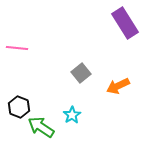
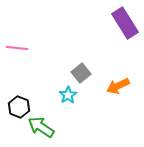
cyan star: moved 4 px left, 20 px up
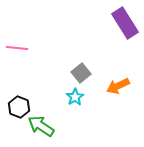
cyan star: moved 7 px right, 2 px down
green arrow: moved 1 px up
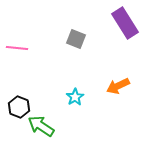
gray square: moved 5 px left, 34 px up; rotated 30 degrees counterclockwise
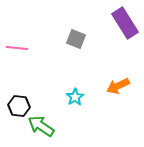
black hexagon: moved 1 px up; rotated 15 degrees counterclockwise
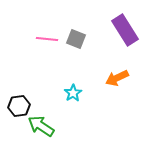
purple rectangle: moved 7 px down
pink line: moved 30 px right, 9 px up
orange arrow: moved 1 px left, 8 px up
cyan star: moved 2 px left, 4 px up
black hexagon: rotated 15 degrees counterclockwise
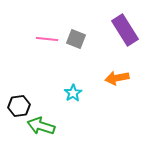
orange arrow: rotated 15 degrees clockwise
green arrow: rotated 16 degrees counterclockwise
